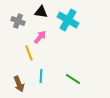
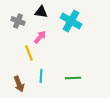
cyan cross: moved 3 px right, 1 px down
green line: moved 1 px up; rotated 35 degrees counterclockwise
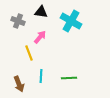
green line: moved 4 px left
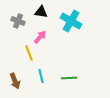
cyan line: rotated 16 degrees counterclockwise
brown arrow: moved 4 px left, 3 px up
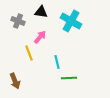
cyan line: moved 16 px right, 14 px up
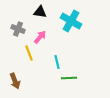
black triangle: moved 1 px left
gray cross: moved 8 px down
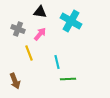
pink arrow: moved 3 px up
green line: moved 1 px left, 1 px down
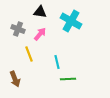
yellow line: moved 1 px down
brown arrow: moved 2 px up
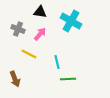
yellow line: rotated 42 degrees counterclockwise
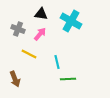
black triangle: moved 1 px right, 2 px down
